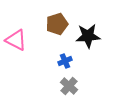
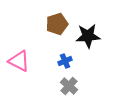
pink triangle: moved 3 px right, 21 px down
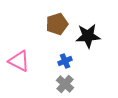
gray cross: moved 4 px left, 2 px up
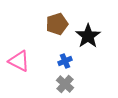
black star: rotated 30 degrees counterclockwise
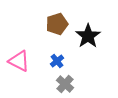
blue cross: moved 8 px left; rotated 16 degrees counterclockwise
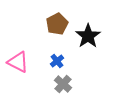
brown pentagon: rotated 10 degrees counterclockwise
pink triangle: moved 1 px left, 1 px down
gray cross: moved 2 px left
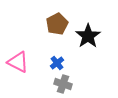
blue cross: moved 2 px down
gray cross: rotated 24 degrees counterclockwise
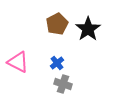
black star: moved 7 px up
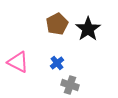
gray cross: moved 7 px right, 1 px down
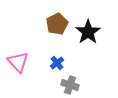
black star: moved 3 px down
pink triangle: rotated 20 degrees clockwise
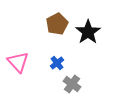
gray cross: moved 2 px right, 1 px up; rotated 18 degrees clockwise
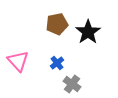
brown pentagon: rotated 15 degrees clockwise
pink triangle: moved 1 px up
